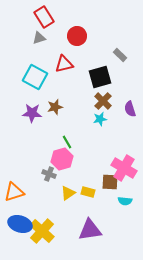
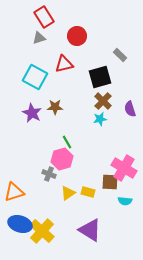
brown star: rotated 14 degrees clockwise
purple star: rotated 24 degrees clockwise
purple triangle: rotated 40 degrees clockwise
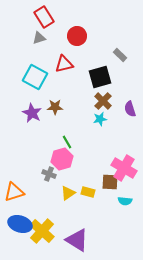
purple triangle: moved 13 px left, 10 px down
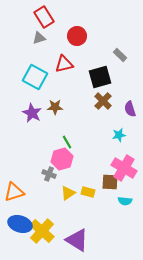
cyan star: moved 19 px right, 16 px down
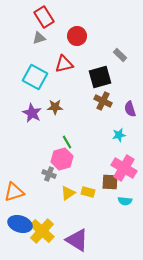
brown cross: rotated 18 degrees counterclockwise
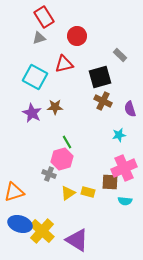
pink cross: rotated 35 degrees clockwise
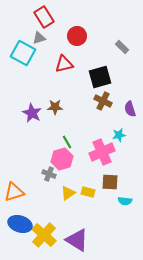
gray rectangle: moved 2 px right, 8 px up
cyan square: moved 12 px left, 24 px up
pink cross: moved 22 px left, 16 px up
yellow cross: moved 2 px right, 4 px down
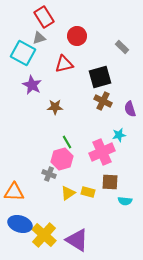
purple star: moved 28 px up
orange triangle: rotated 20 degrees clockwise
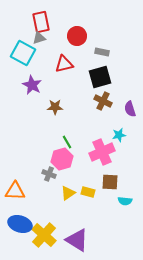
red rectangle: moved 3 px left, 5 px down; rotated 20 degrees clockwise
gray rectangle: moved 20 px left, 5 px down; rotated 32 degrees counterclockwise
orange triangle: moved 1 px right, 1 px up
